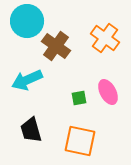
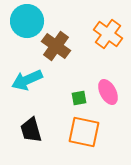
orange cross: moved 3 px right, 4 px up
orange square: moved 4 px right, 9 px up
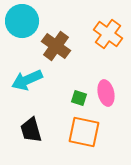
cyan circle: moved 5 px left
pink ellipse: moved 2 px left, 1 px down; rotated 15 degrees clockwise
green square: rotated 28 degrees clockwise
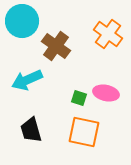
pink ellipse: rotated 65 degrees counterclockwise
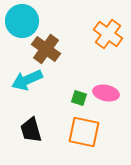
brown cross: moved 10 px left, 3 px down
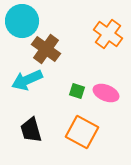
pink ellipse: rotated 10 degrees clockwise
green square: moved 2 px left, 7 px up
orange square: moved 2 px left; rotated 16 degrees clockwise
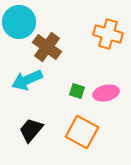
cyan circle: moved 3 px left, 1 px down
orange cross: rotated 20 degrees counterclockwise
brown cross: moved 1 px right, 2 px up
pink ellipse: rotated 35 degrees counterclockwise
black trapezoid: rotated 56 degrees clockwise
